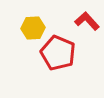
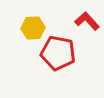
red pentagon: rotated 12 degrees counterclockwise
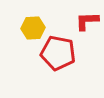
red L-shape: rotated 50 degrees counterclockwise
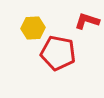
red L-shape: rotated 20 degrees clockwise
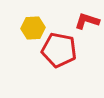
red pentagon: moved 1 px right, 3 px up
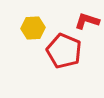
red pentagon: moved 5 px right, 1 px down; rotated 12 degrees clockwise
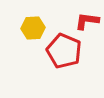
red L-shape: rotated 10 degrees counterclockwise
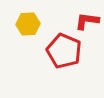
yellow hexagon: moved 5 px left, 4 px up
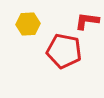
red pentagon: rotated 12 degrees counterclockwise
